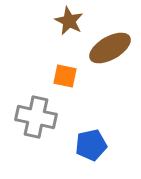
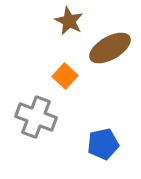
orange square: rotated 30 degrees clockwise
gray cross: rotated 9 degrees clockwise
blue pentagon: moved 12 px right, 1 px up
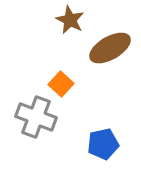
brown star: moved 1 px right, 1 px up
orange square: moved 4 px left, 8 px down
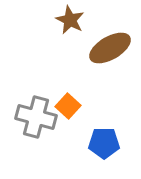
orange square: moved 7 px right, 22 px down
gray cross: rotated 6 degrees counterclockwise
blue pentagon: moved 1 px right, 1 px up; rotated 12 degrees clockwise
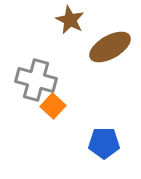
brown ellipse: moved 1 px up
orange square: moved 15 px left
gray cross: moved 37 px up
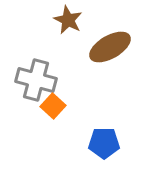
brown star: moved 2 px left
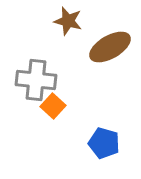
brown star: moved 1 px down; rotated 12 degrees counterclockwise
gray cross: rotated 9 degrees counterclockwise
blue pentagon: rotated 16 degrees clockwise
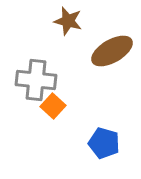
brown ellipse: moved 2 px right, 4 px down
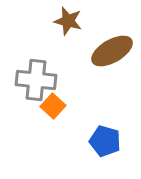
blue pentagon: moved 1 px right, 2 px up
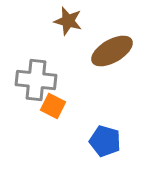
orange square: rotated 15 degrees counterclockwise
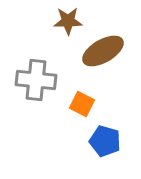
brown star: rotated 16 degrees counterclockwise
brown ellipse: moved 9 px left
orange square: moved 29 px right, 2 px up
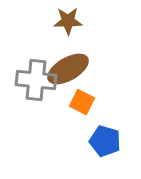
brown ellipse: moved 35 px left, 18 px down
orange square: moved 2 px up
